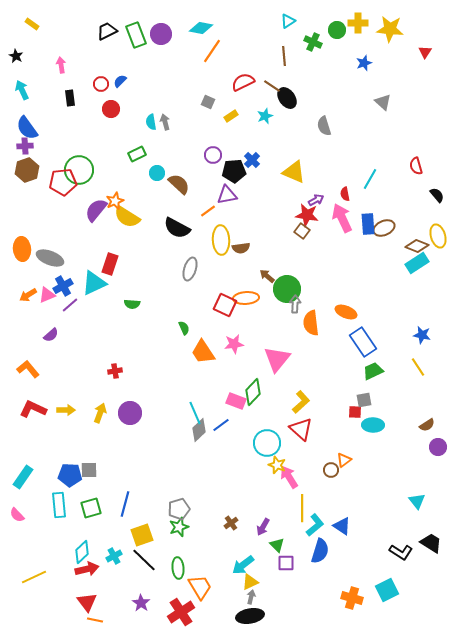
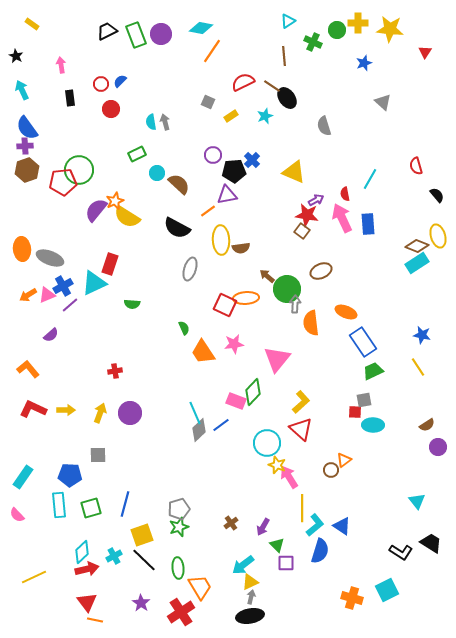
brown ellipse at (384, 228): moved 63 px left, 43 px down
gray square at (89, 470): moved 9 px right, 15 px up
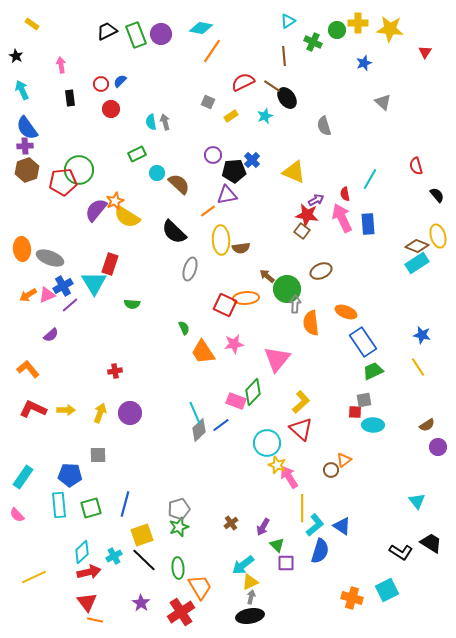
black semicircle at (177, 228): moved 3 px left, 4 px down; rotated 16 degrees clockwise
cyan triangle at (94, 283): rotated 36 degrees counterclockwise
red arrow at (87, 569): moved 2 px right, 3 px down
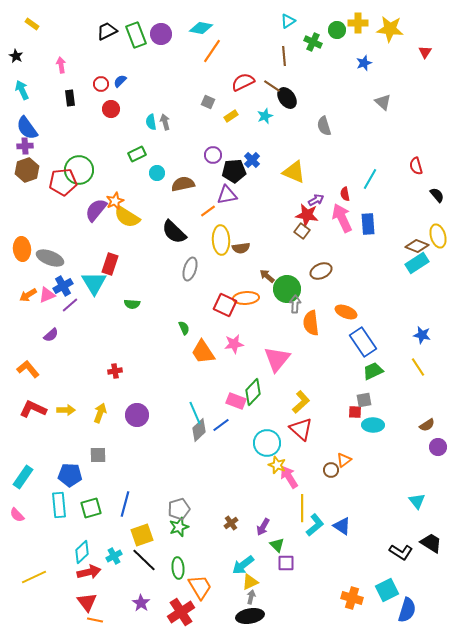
brown semicircle at (179, 184): moved 4 px right; rotated 55 degrees counterclockwise
purple circle at (130, 413): moved 7 px right, 2 px down
blue semicircle at (320, 551): moved 87 px right, 59 px down
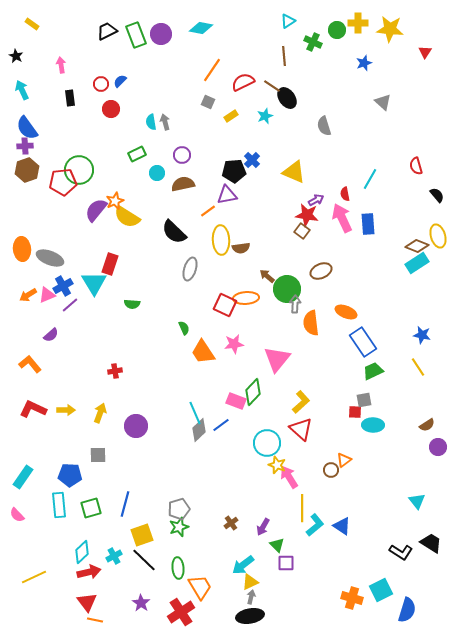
orange line at (212, 51): moved 19 px down
purple circle at (213, 155): moved 31 px left
orange L-shape at (28, 369): moved 2 px right, 5 px up
purple circle at (137, 415): moved 1 px left, 11 px down
cyan square at (387, 590): moved 6 px left
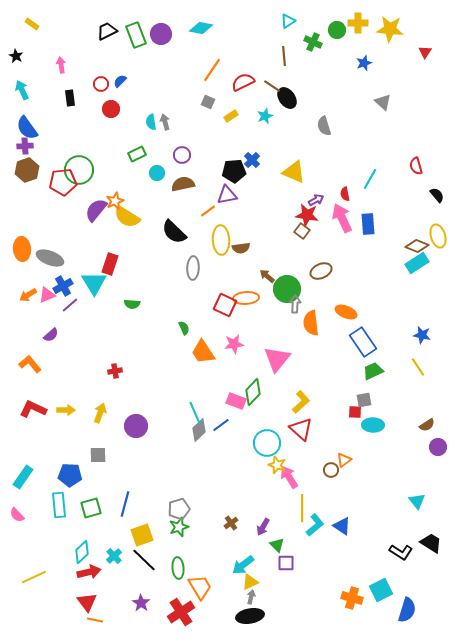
gray ellipse at (190, 269): moved 3 px right, 1 px up; rotated 15 degrees counterclockwise
cyan cross at (114, 556): rotated 14 degrees counterclockwise
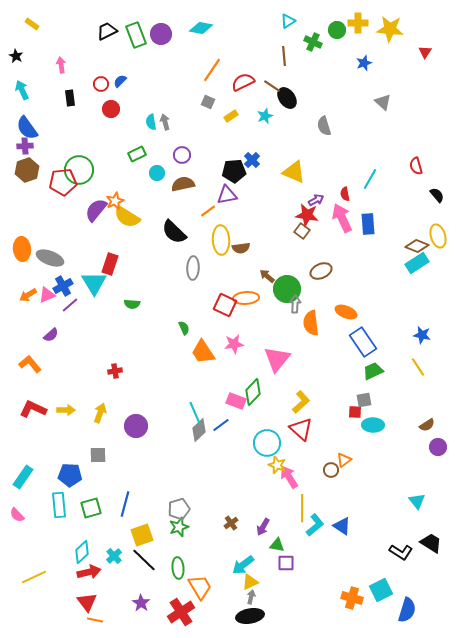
green triangle at (277, 545): rotated 35 degrees counterclockwise
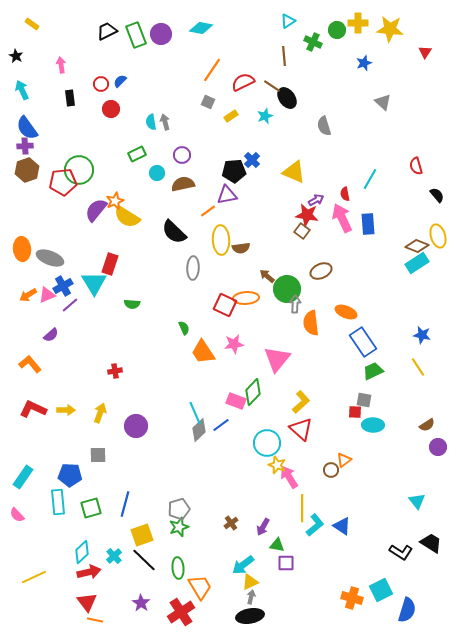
gray square at (364, 400): rotated 21 degrees clockwise
cyan rectangle at (59, 505): moved 1 px left, 3 px up
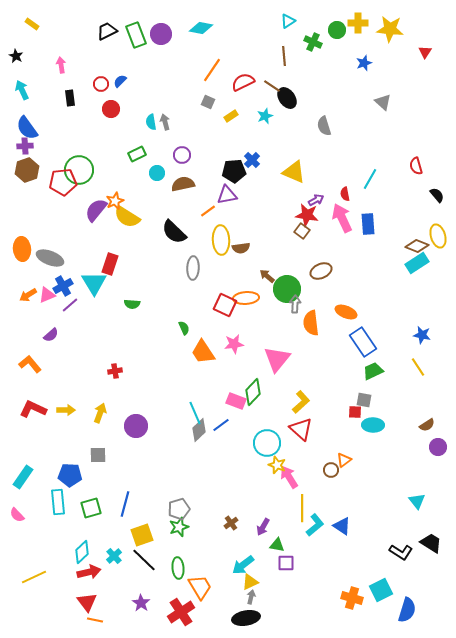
black ellipse at (250, 616): moved 4 px left, 2 px down
